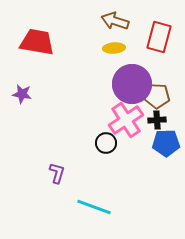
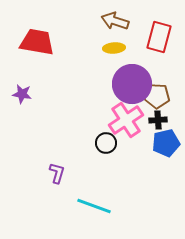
black cross: moved 1 px right
blue pentagon: rotated 12 degrees counterclockwise
cyan line: moved 1 px up
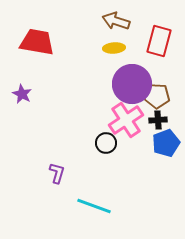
brown arrow: moved 1 px right
red rectangle: moved 4 px down
purple star: rotated 18 degrees clockwise
blue pentagon: rotated 8 degrees counterclockwise
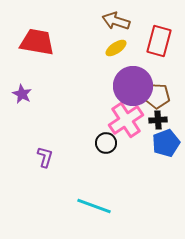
yellow ellipse: moved 2 px right; rotated 30 degrees counterclockwise
purple circle: moved 1 px right, 2 px down
purple L-shape: moved 12 px left, 16 px up
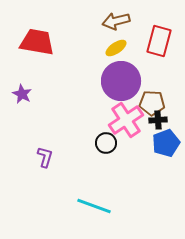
brown arrow: rotated 32 degrees counterclockwise
purple circle: moved 12 px left, 5 px up
brown pentagon: moved 5 px left, 7 px down
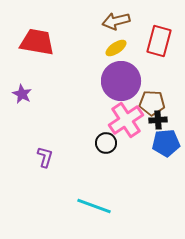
blue pentagon: rotated 16 degrees clockwise
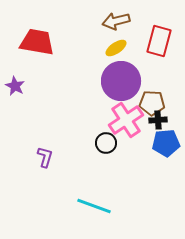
purple star: moved 7 px left, 8 px up
